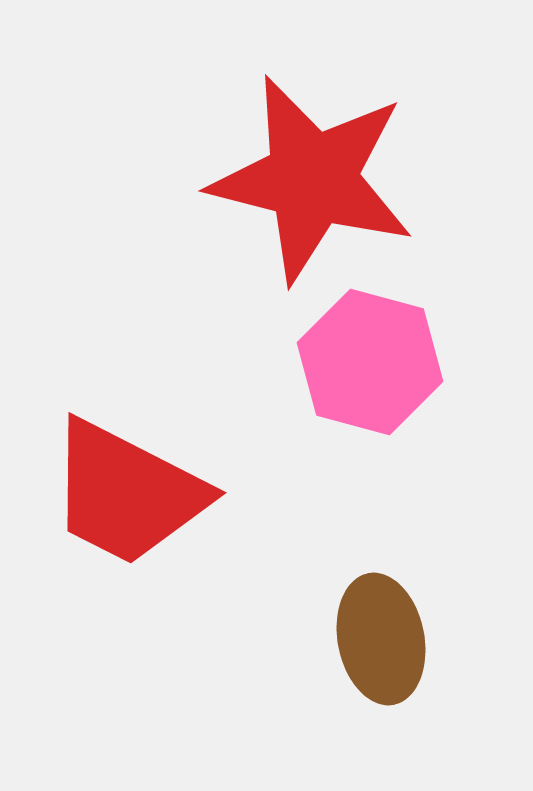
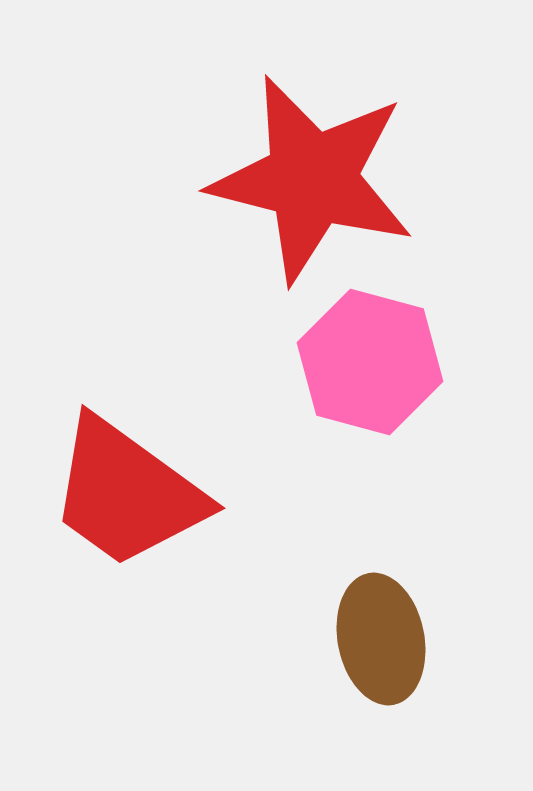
red trapezoid: rotated 9 degrees clockwise
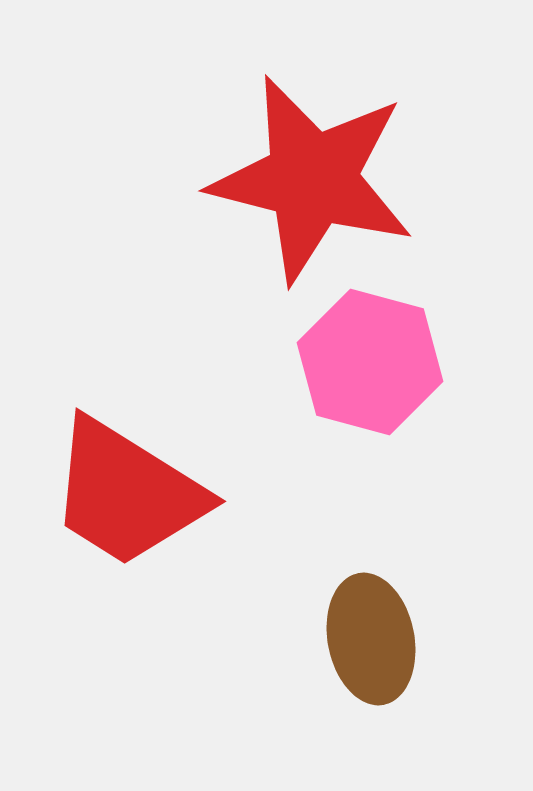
red trapezoid: rotated 4 degrees counterclockwise
brown ellipse: moved 10 px left
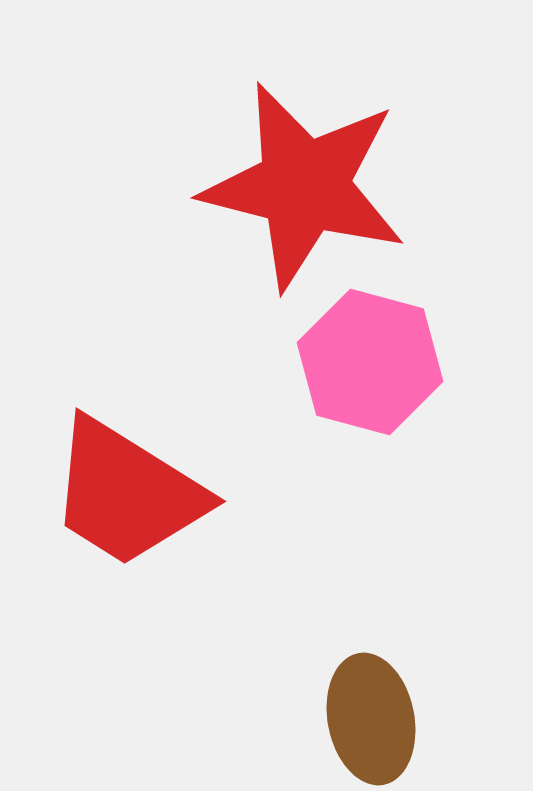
red star: moved 8 px left, 7 px down
brown ellipse: moved 80 px down
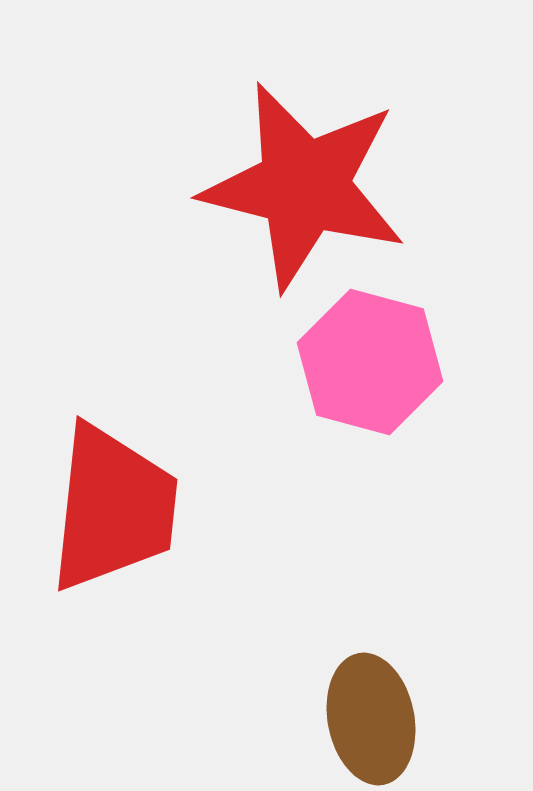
red trapezoid: moved 14 px left, 15 px down; rotated 116 degrees counterclockwise
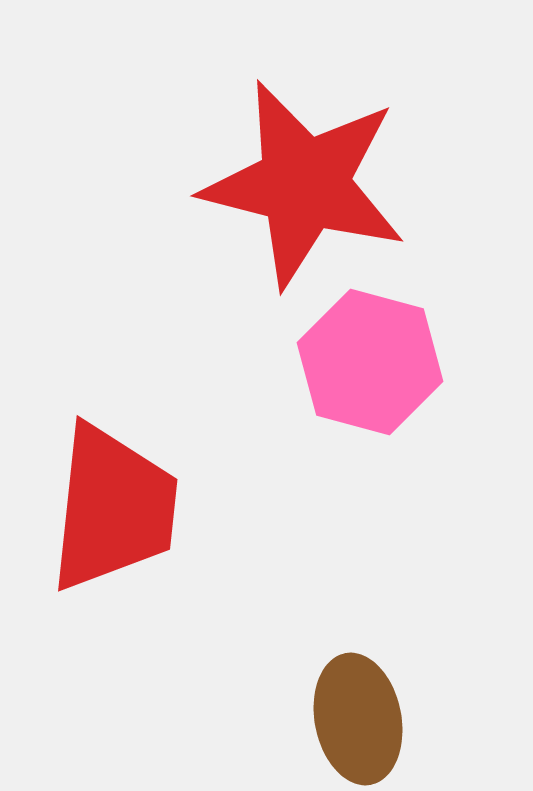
red star: moved 2 px up
brown ellipse: moved 13 px left
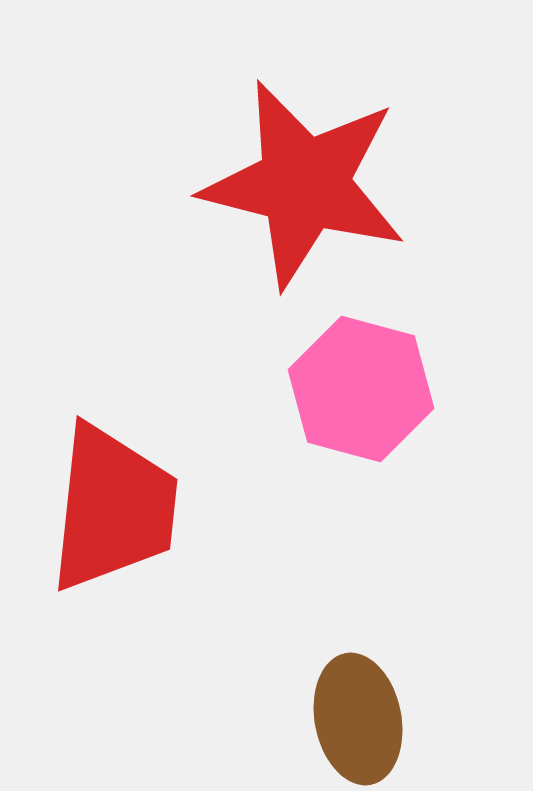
pink hexagon: moved 9 px left, 27 px down
